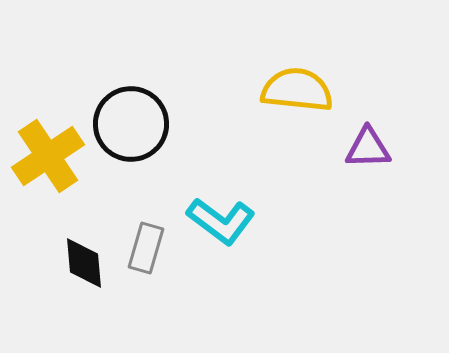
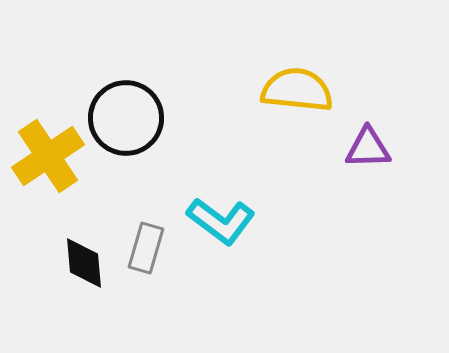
black circle: moved 5 px left, 6 px up
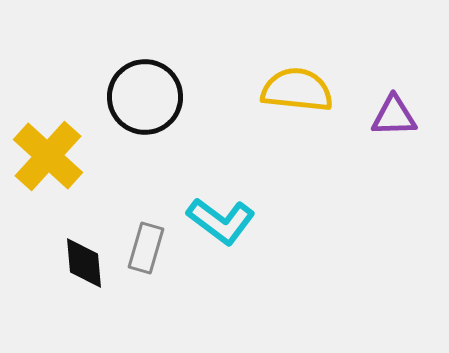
black circle: moved 19 px right, 21 px up
purple triangle: moved 26 px right, 32 px up
yellow cross: rotated 14 degrees counterclockwise
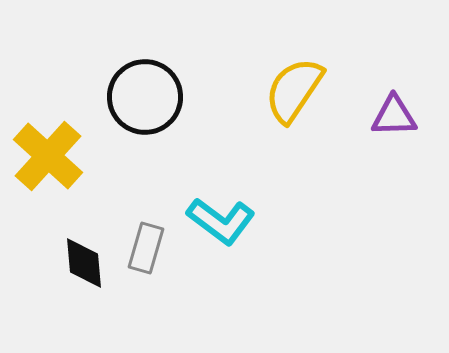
yellow semicircle: moved 3 px left; rotated 62 degrees counterclockwise
